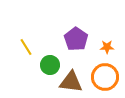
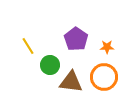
yellow line: moved 2 px right, 1 px up
orange circle: moved 1 px left
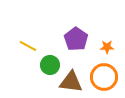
yellow line: rotated 30 degrees counterclockwise
